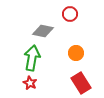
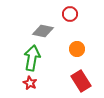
orange circle: moved 1 px right, 4 px up
red rectangle: moved 2 px up
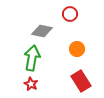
gray diamond: moved 1 px left
red star: moved 1 px right, 1 px down
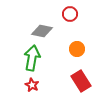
red star: moved 1 px right, 1 px down
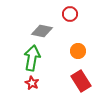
orange circle: moved 1 px right, 2 px down
red star: moved 2 px up
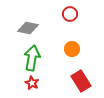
gray diamond: moved 14 px left, 3 px up
orange circle: moved 6 px left, 2 px up
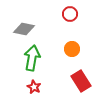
gray diamond: moved 4 px left, 1 px down
red star: moved 2 px right, 4 px down
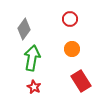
red circle: moved 5 px down
gray diamond: rotated 65 degrees counterclockwise
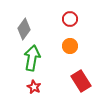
orange circle: moved 2 px left, 3 px up
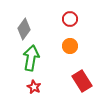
green arrow: moved 1 px left
red rectangle: moved 1 px right
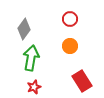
red star: rotated 24 degrees clockwise
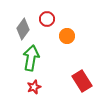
red circle: moved 23 px left
gray diamond: moved 1 px left
orange circle: moved 3 px left, 10 px up
